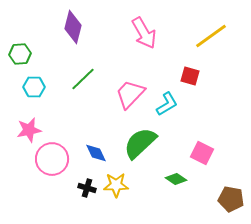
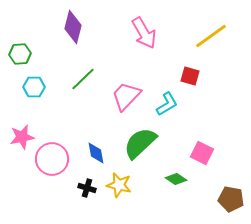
pink trapezoid: moved 4 px left, 2 px down
pink star: moved 7 px left, 7 px down
blue diamond: rotated 15 degrees clockwise
yellow star: moved 3 px right; rotated 15 degrees clockwise
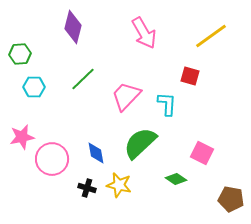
cyan L-shape: rotated 55 degrees counterclockwise
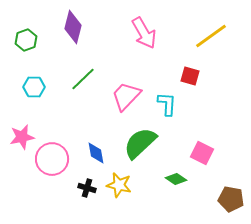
green hexagon: moved 6 px right, 14 px up; rotated 15 degrees counterclockwise
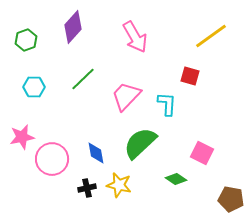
purple diamond: rotated 28 degrees clockwise
pink arrow: moved 9 px left, 4 px down
black cross: rotated 30 degrees counterclockwise
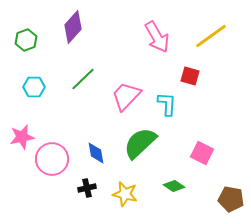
pink arrow: moved 22 px right
green diamond: moved 2 px left, 7 px down
yellow star: moved 6 px right, 9 px down
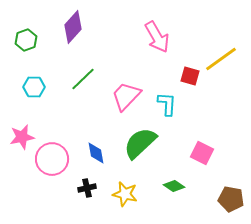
yellow line: moved 10 px right, 23 px down
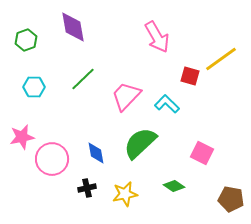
purple diamond: rotated 52 degrees counterclockwise
cyan L-shape: rotated 50 degrees counterclockwise
yellow star: rotated 25 degrees counterclockwise
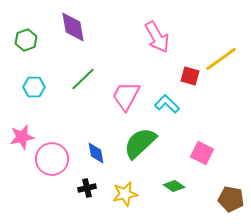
pink trapezoid: rotated 16 degrees counterclockwise
